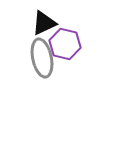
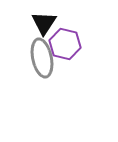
black triangle: rotated 32 degrees counterclockwise
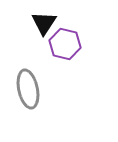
gray ellipse: moved 14 px left, 31 px down
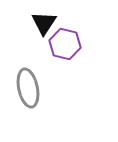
gray ellipse: moved 1 px up
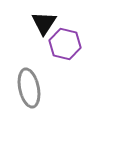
gray ellipse: moved 1 px right
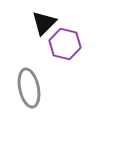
black triangle: rotated 12 degrees clockwise
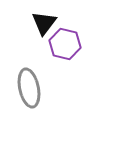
black triangle: rotated 8 degrees counterclockwise
